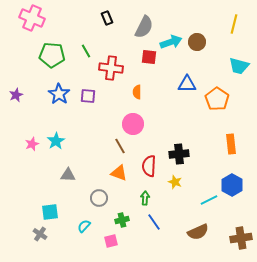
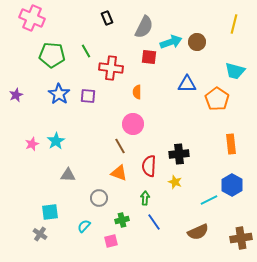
cyan trapezoid: moved 4 px left, 5 px down
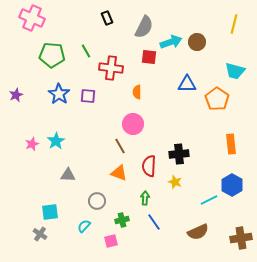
gray circle: moved 2 px left, 3 px down
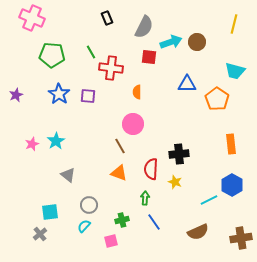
green line: moved 5 px right, 1 px down
red semicircle: moved 2 px right, 3 px down
gray triangle: rotated 35 degrees clockwise
gray circle: moved 8 px left, 4 px down
gray cross: rotated 16 degrees clockwise
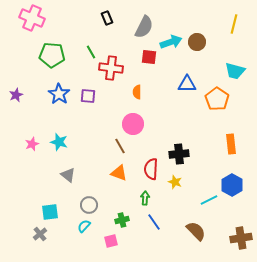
cyan star: moved 3 px right, 1 px down; rotated 24 degrees counterclockwise
brown semicircle: moved 2 px left, 1 px up; rotated 110 degrees counterclockwise
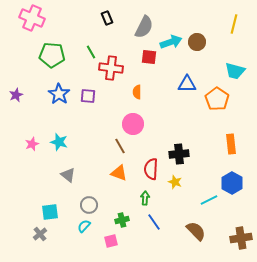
blue hexagon: moved 2 px up
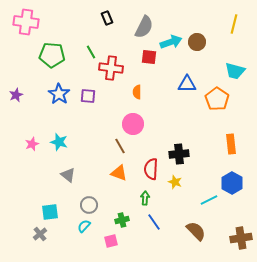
pink cross: moved 6 px left, 4 px down; rotated 15 degrees counterclockwise
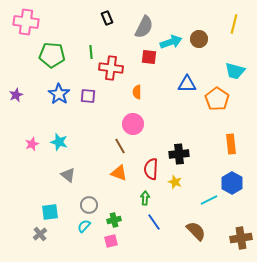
brown circle: moved 2 px right, 3 px up
green line: rotated 24 degrees clockwise
green cross: moved 8 px left
